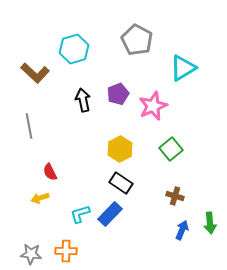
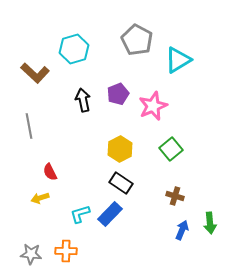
cyan triangle: moved 5 px left, 8 px up
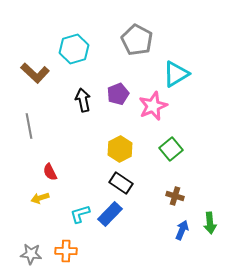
cyan triangle: moved 2 px left, 14 px down
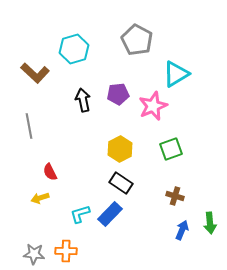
purple pentagon: rotated 15 degrees clockwise
green square: rotated 20 degrees clockwise
gray star: moved 3 px right
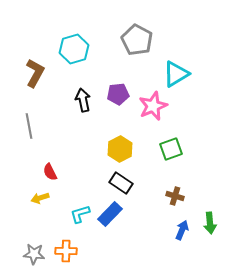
brown L-shape: rotated 104 degrees counterclockwise
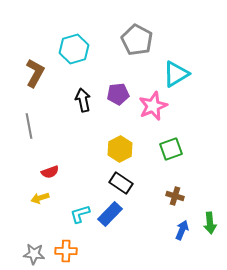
red semicircle: rotated 84 degrees counterclockwise
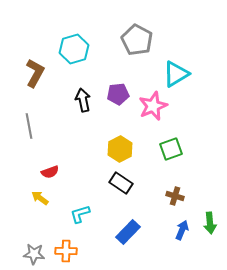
yellow arrow: rotated 54 degrees clockwise
blue rectangle: moved 18 px right, 18 px down
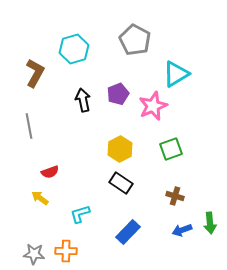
gray pentagon: moved 2 px left
purple pentagon: rotated 15 degrees counterclockwise
blue arrow: rotated 132 degrees counterclockwise
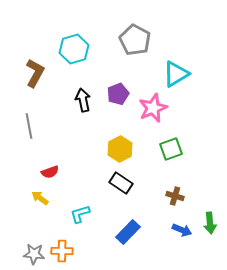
pink star: moved 2 px down
blue arrow: rotated 138 degrees counterclockwise
orange cross: moved 4 px left
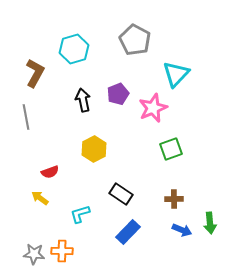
cyan triangle: rotated 16 degrees counterclockwise
gray line: moved 3 px left, 9 px up
yellow hexagon: moved 26 px left
black rectangle: moved 11 px down
brown cross: moved 1 px left, 3 px down; rotated 18 degrees counterclockwise
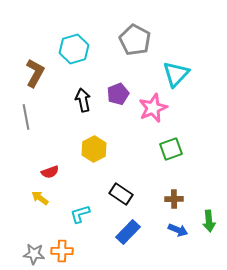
green arrow: moved 1 px left, 2 px up
blue arrow: moved 4 px left
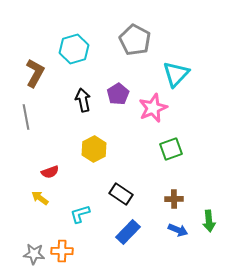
purple pentagon: rotated 10 degrees counterclockwise
